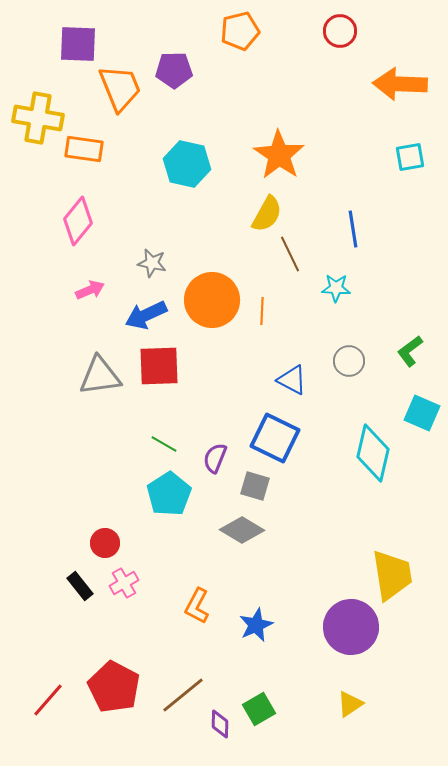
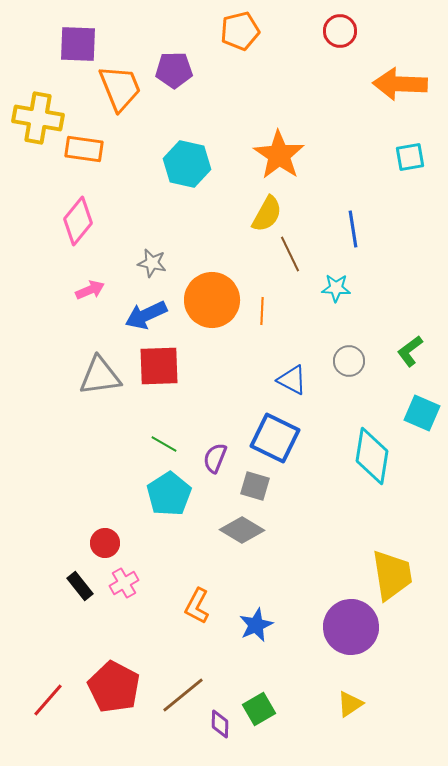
cyan diamond at (373, 453): moved 1 px left, 3 px down; rotated 4 degrees counterclockwise
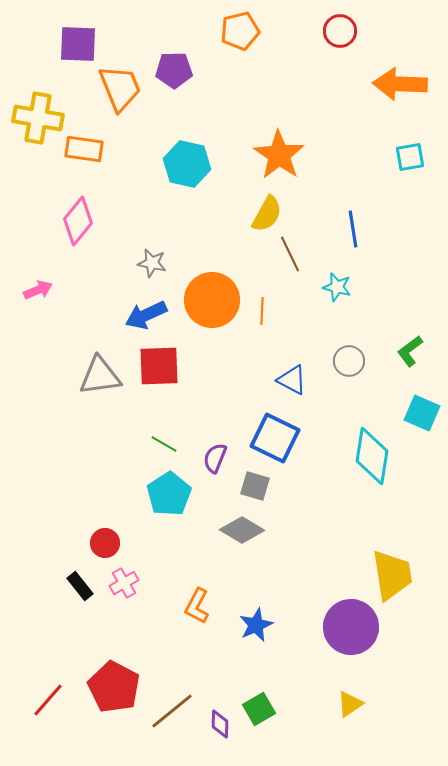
cyan star at (336, 288): moved 1 px right, 1 px up; rotated 12 degrees clockwise
pink arrow at (90, 290): moved 52 px left
brown line at (183, 695): moved 11 px left, 16 px down
